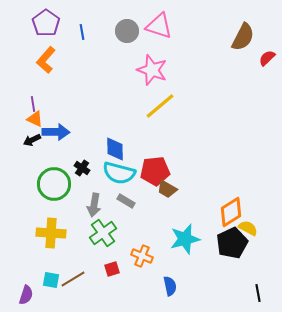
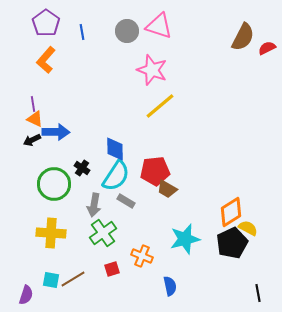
red semicircle: moved 10 px up; rotated 18 degrees clockwise
cyan semicircle: moved 3 px left, 3 px down; rotated 72 degrees counterclockwise
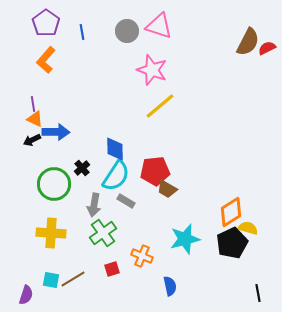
brown semicircle: moved 5 px right, 5 px down
black cross: rotated 14 degrees clockwise
yellow semicircle: rotated 12 degrees counterclockwise
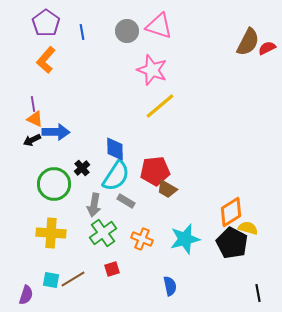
black pentagon: rotated 20 degrees counterclockwise
orange cross: moved 17 px up
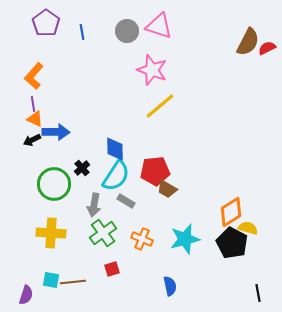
orange L-shape: moved 12 px left, 16 px down
brown line: moved 3 px down; rotated 25 degrees clockwise
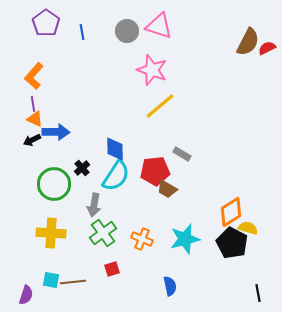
gray rectangle: moved 56 px right, 47 px up
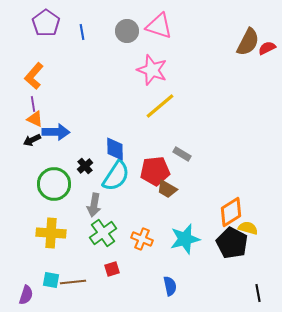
black cross: moved 3 px right, 2 px up
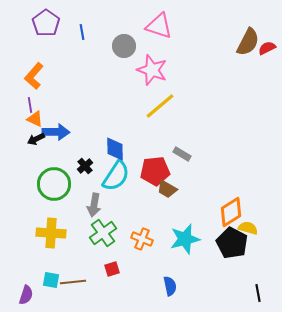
gray circle: moved 3 px left, 15 px down
purple line: moved 3 px left, 1 px down
black arrow: moved 4 px right, 1 px up
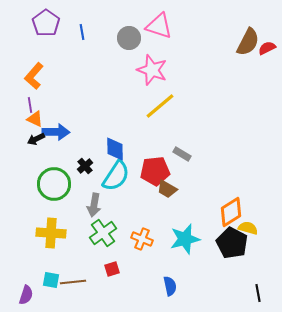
gray circle: moved 5 px right, 8 px up
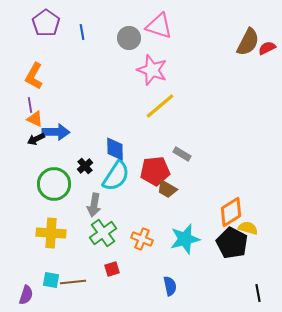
orange L-shape: rotated 12 degrees counterclockwise
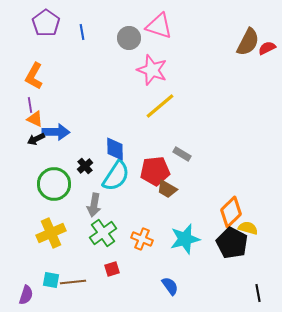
orange diamond: rotated 12 degrees counterclockwise
yellow cross: rotated 28 degrees counterclockwise
blue semicircle: rotated 24 degrees counterclockwise
